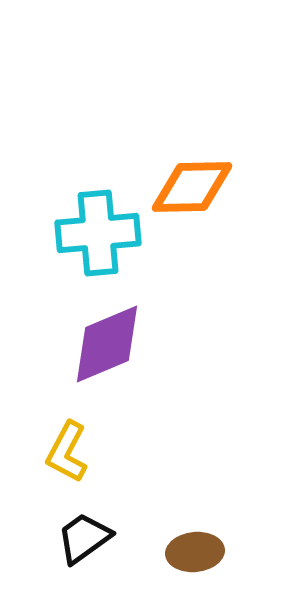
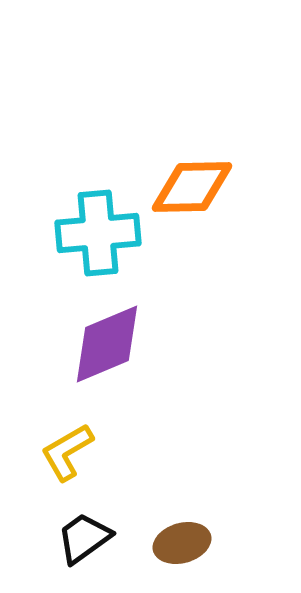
yellow L-shape: rotated 32 degrees clockwise
brown ellipse: moved 13 px left, 9 px up; rotated 10 degrees counterclockwise
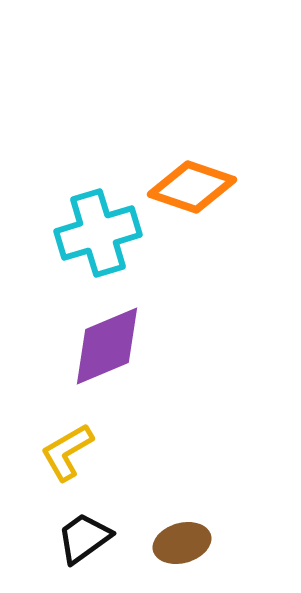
orange diamond: rotated 20 degrees clockwise
cyan cross: rotated 12 degrees counterclockwise
purple diamond: moved 2 px down
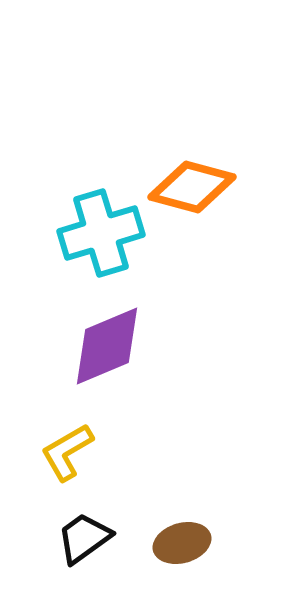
orange diamond: rotated 4 degrees counterclockwise
cyan cross: moved 3 px right
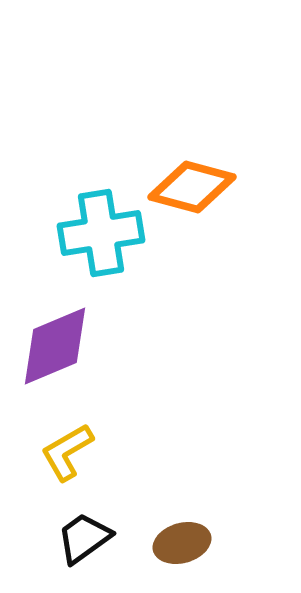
cyan cross: rotated 8 degrees clockwise
purple diamond: moved 52 px left
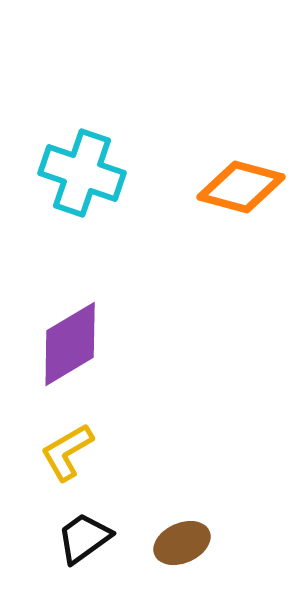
orange diamond: moved 49 px right
cyan cross: moved 19 px left, 60 px up; rotated 28 degrees clockwise
purple diamond: moved 15 px right, 2 px up; rotated 8 degrees counterclockwise
brown ellipse: rotated 8 degrees counterclockwise
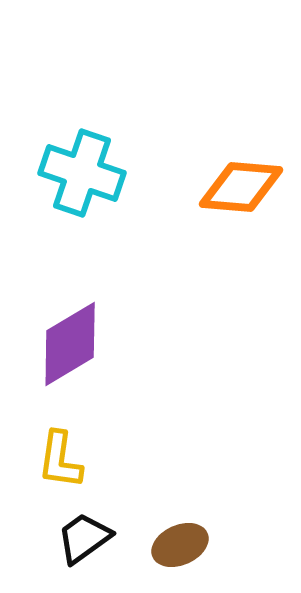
orange diamond: rotated 10 degrees counterclockwise
yellow L-shape: moved 7 px left, 8 px down; rotated 52 degrees counterclockwise
brown ellipse: moved 2 px left, 2 px down
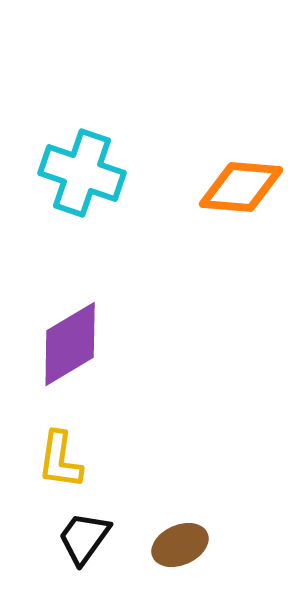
black trapezoid: rotated 18 degrees counterclockwise
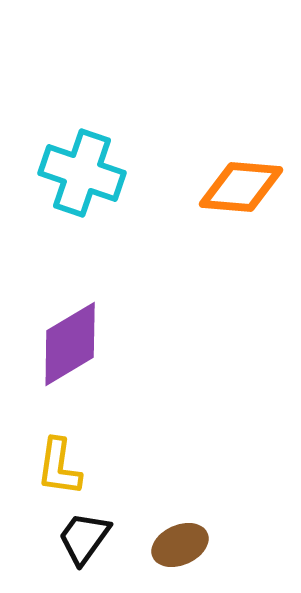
yellow L-shape: moved 1 px left, 7 px down
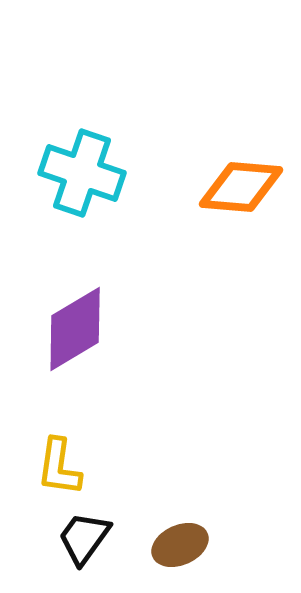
purple diamond: moved 5 px right, 15 px up
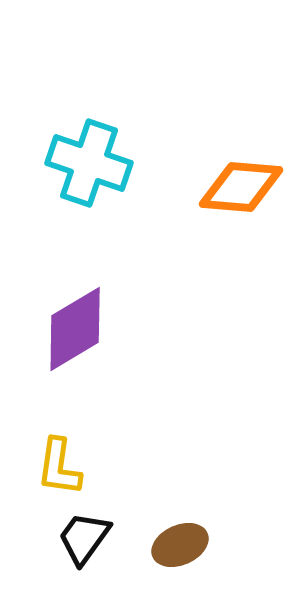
cyan cross: moved 7 px right, 10 px up
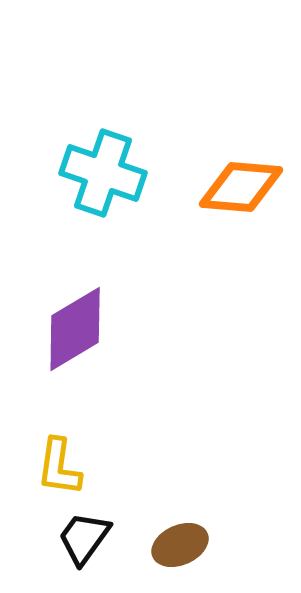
cyan cross: moved 14 px right, 10 px down
